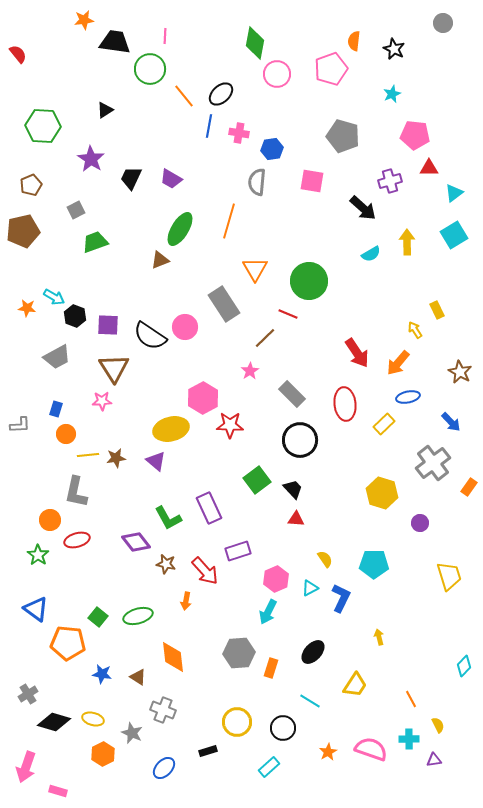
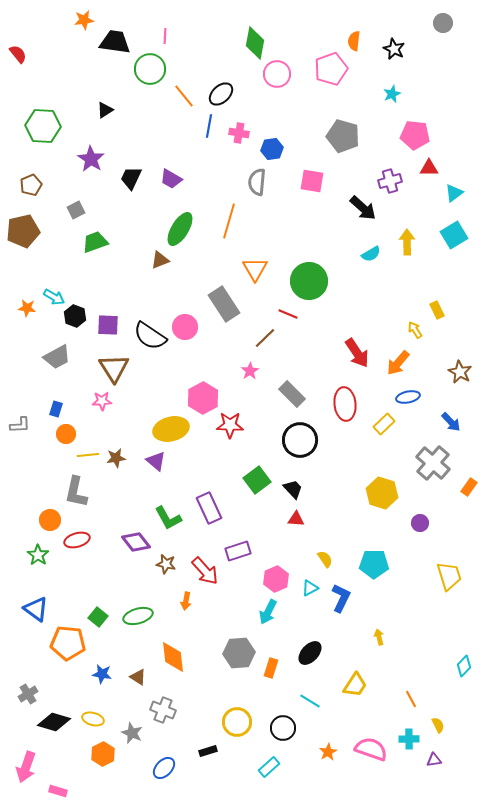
gray cross at (433, 463): rotated 12 degrees counterclockwise
black ellipse at (313, 652): moved 3 px left, 1 px down
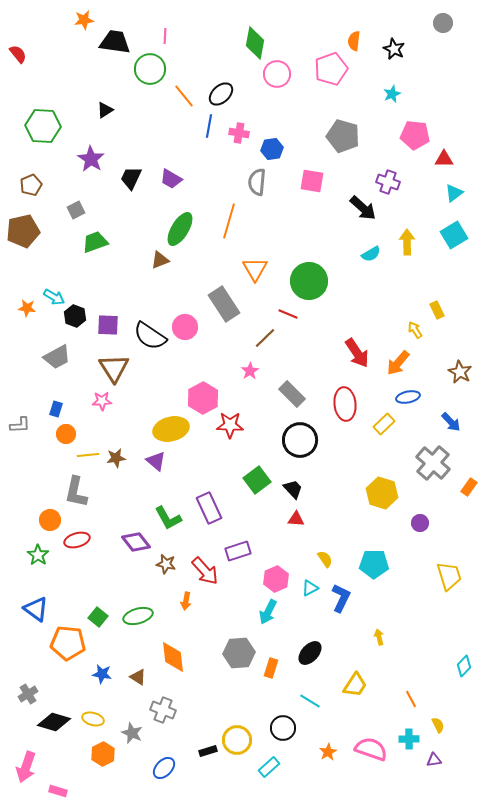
red triangle at (429, 168): moved 15 px right, 9 px up
purple cross at (390, 181): moved 2 px left, 1 px down; rotated 35 degrees clockwise
yellow circle at (237, 722): moved 18 px down
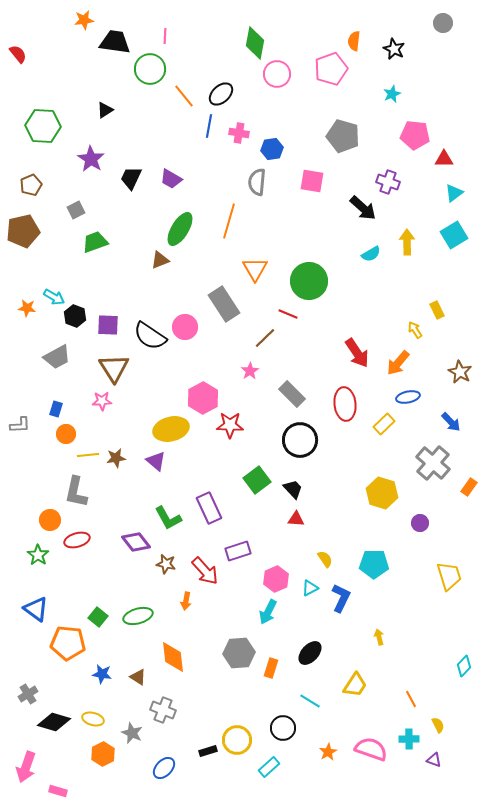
purple triangle at (434, 760): rotated 28 degrees clockwise
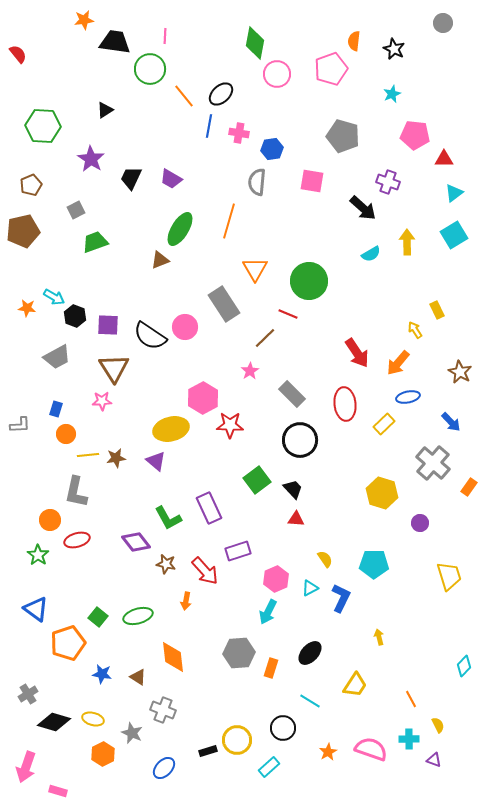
orange pentagon at (68, 643): rotated 24 degrees counterclockwise
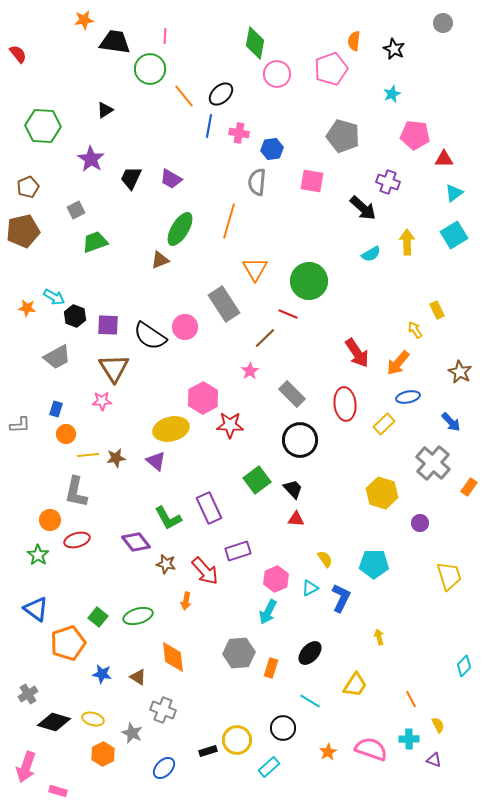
brown pentagon at (31, 185): moved 3 px left, 2 px down
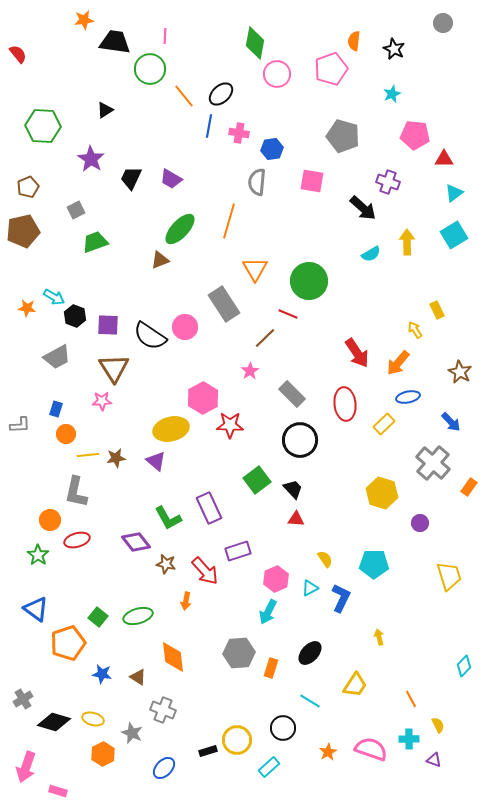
green ellipse at (180, 229): rotated 12 degrees clockwise
gray cross at (28, 694): moved 5 px left, 5 px down
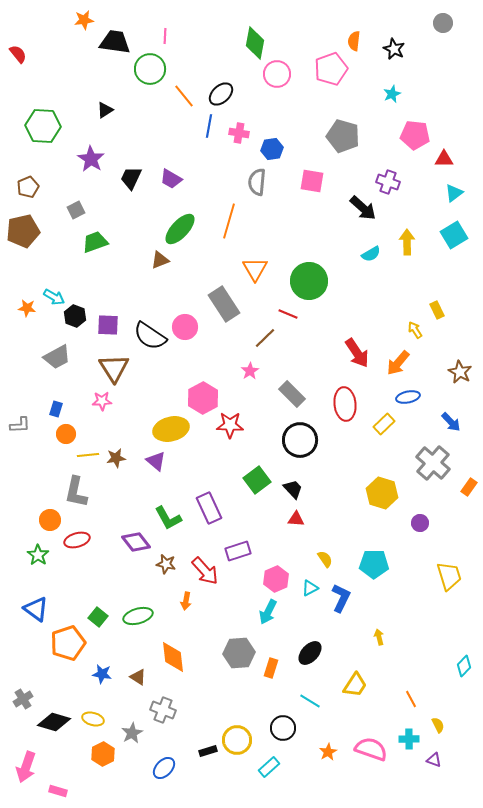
gray star at (132, 733): rotated 20 degrees clockwise
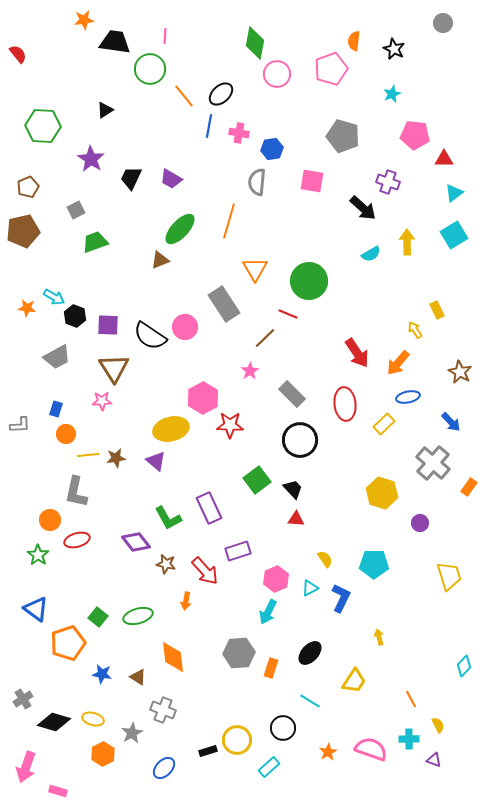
yellow trapezoid at (355, 685): moved 1 px left, 4 px up
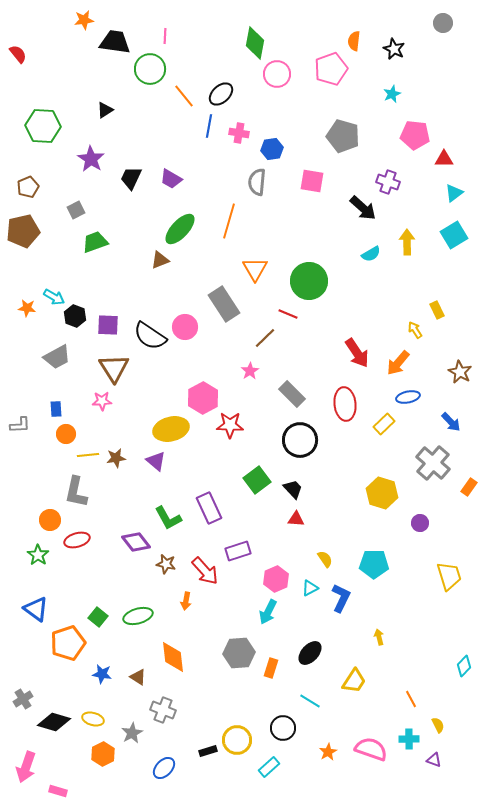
blue rectangle at (56, 409): rotated 21 degrees counterclockwise
